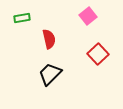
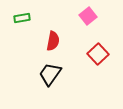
red semicircle: moved 4 px right, 2 px down; rotated 24 degrees clockwise
black trapezoid: rotated 10 degrees counterclockwise
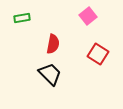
red semicircle: moved 3 px down
red square: rotated 15 degrees counterclockwise
black trapezoid: rotated 100 degrees clockwise
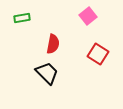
black trapezoid: moved 3 px left, 1 px up
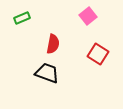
green rectangle: rotated 14 degrees counterclockwise
black trapezoid: rotated 25 degrees counterclockwise
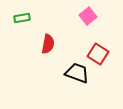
green rectangle: rotated 14 degrees clockwise
red semicircle: moved 5 px left
black trapezoid: moved 30 px right
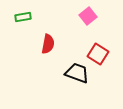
green rectangle: moved 1 px right, 1 px up
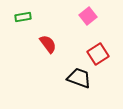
red semicircle: rotated 48 degrees counterclockwise
red square: rotated 25 degrees clockwise
black trapezoid: moved 2 px right, 5 px down
